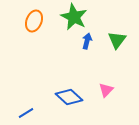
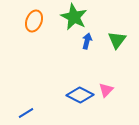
blue diamond: moved 11 px right, 2 px up; rotated 16 degrees counterclockwise
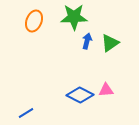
green star: rotated 28 degrees counterclockwise
green triangle: moved 7 px left, 3 px down; rotated 18 degrees clockwise
pink triangle: rotated 42 degrees clockwise
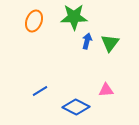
green triangle: rotated 18 degrees counterclockwise
blue diamond: moved 4 px left, 12 px down
blue line: moved 14 px right, 22 px up
